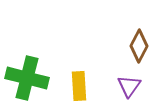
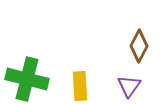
green cross: moved 1 px down
yellow rectangle: moved 1 px right
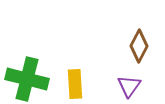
yellow rectangle: moved 5 px left, 2 px up
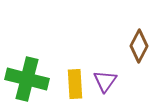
purple triangle: moved 24 px left, 5 px up
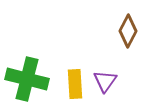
brown diamond: moved 11 px left, 15 px up
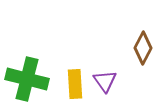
brown diamond: moved 15 px right, 17 px down
purple triangle: rotated 10 degrees counterclockwise
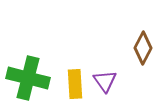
green cross: moved 1 px right, 1 px up
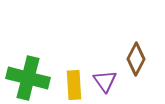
brown diamond: moved 7 px left, 11 px down
yellow rectangle: moved 1 px left, 1 px down
